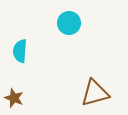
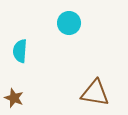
brown triangle: rotated 24 degrees clockwise
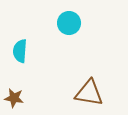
brown triangle: moved 6 px left
brown star: rotated 12 degrees counterclockwise
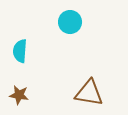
cyan circle: moved 1 px right, 1 px up
brown star: moved 5 px right, 3 px up
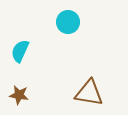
cyan circle: moved 2 px left
cyan semicircle: rotated 20 degrees clockwise
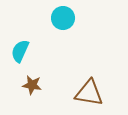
cyan circle: moved 5 px left, 4 px up
brown star: moved 13 px right, 10 px up
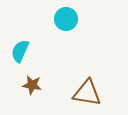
cyan circle: moved 3 px right, 1 px down
brown triangle: moved 2 px left
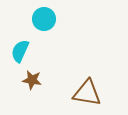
cyan circle: moved 22 px left
brown star: moved 5 px up
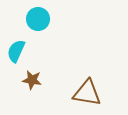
cyan circle: moved 6 px left
cyan semicircle: moved 4 px left
